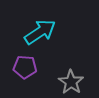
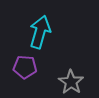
cyan arrow: rotated 40 degrees counterclockwise
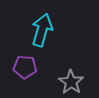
cyan arrow: moved 2 px right, 2 px up
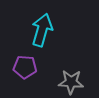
gray star: rotated 30 degrees counterclockwise
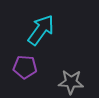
cyan arrow: moved 1 px left; rotated 20 degrees clockwise
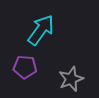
gray star: moved 3 px up; rotated 25 degrees counterclockwise
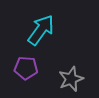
purple pentagon: moved 1 px right, 1 px down
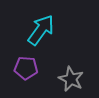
gray star: rotated 25 degrees counterclockwise
